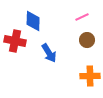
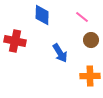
pink line: rotated 64 degrees clockwise
blue diamond: moved 9 px right, 6 px up
brown circle: moved 4 px right
blue arrow: moved 11 px right
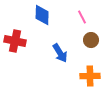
pink line: rotated 24 degrees clockwise
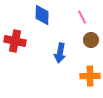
blue arrow: rotated 42 degrees clockwise
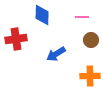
pink line: rotated 64 degrees counterclockwise
red cross: moved 1 px right, 2 px up; rotated 20 degrees counterclockwise
blue arrow: moved 4 px left, 1 px down; rotated 48 degrees clockwise
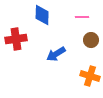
orange cross: rotated 18 degrees clockwise
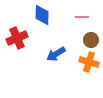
red cross: moved 1 px right, 1 px up; rotated 15 degrees counterclockwise
orange cross: moved 1 px left, 14 px up
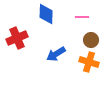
blue diamond: moved 4 px right, 1 px up
